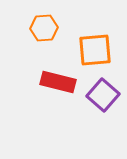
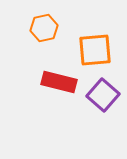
orange hexagon: rotated 8 degrees counterclockwise
red rectangle: moved 1 px right
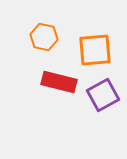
orange hexagon: moved 9 px down; rotated 24 degrees clockwise
purple square: rotated 20 degrees clockwise
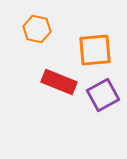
orange hexagon: moved 7 px left, 8 px up
red rectangle: rotated 8 degrees clockwise
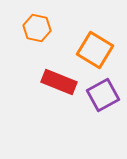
orange hexagon: moved 1 px up
orange square: rotated 36 degrees clockwise
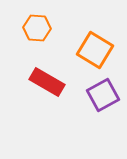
orange hexagon: rotated 8 degrees counterclockwise
red rectangle: moved 12 px left; rotated 8 degrees clockwise
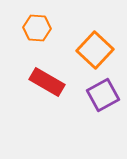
orange square: rotated 12 degrees clockwise
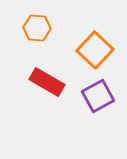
purple square: moved 5 px left, 1 px down
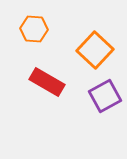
orange hexagon: moved 3 px left, 1 px down
purple square: moved 7 px right
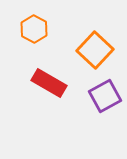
orange hexagon: rotated 24 degrees clockwise
red rectangle: moved 2 px right, 1 px down
